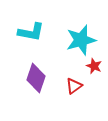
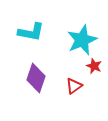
cyan star: moved 1 px right; rotated 8 degrees counterclockwise
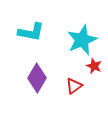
purple diamond: moved 1 px right; rotated 12 degrees clockwise
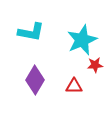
red star: moved 1 px right, 1 px up; rotated 28 degrees counterclockwise
purple diamond: moved 2 px left, 2 px down
red triangle: rotated 36 degrees clockwise
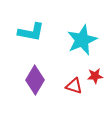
red star: moved 11 px down
red triangle: rotated 18 degrees clockwise
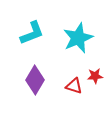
cyan L-shape: moved 1 px right, 1 px down; rotated 32 degrees counterclockwise
cyan star: moved 4 px left, 2 px up
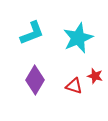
red star: rotated 21 degrees clockwise
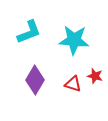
cyan L-shape: moved 3 px left, 1 px up
cyan star: moved 4 px left, 2 px down; rotated 28 degrees clockwise
red triangle: moved 1 px left, 2 px up
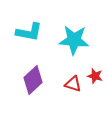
cyan L-shape: rotated 32 degrees clockwise
purple diamond: moved 2 px left; rotated 16 degrees clockwise
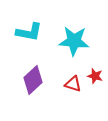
cyan star: moved 1 px down
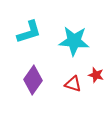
cyan L-shape: rotated 28 degrees counterclockwise
red star: moved 1 px right, 1 px up
purple diamond: rotated 12 degrees counterclockwise
